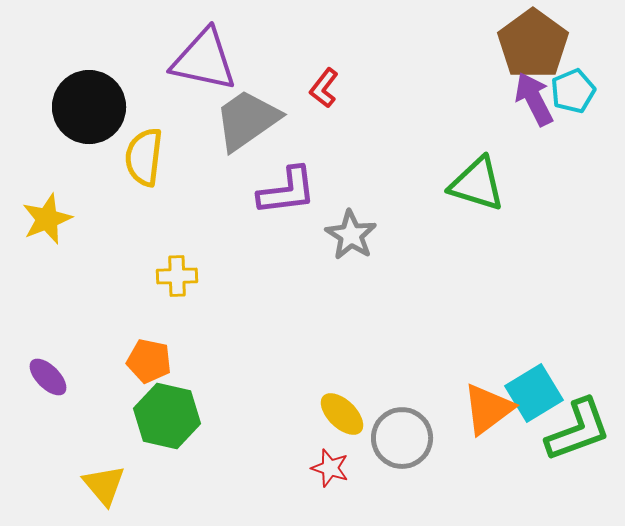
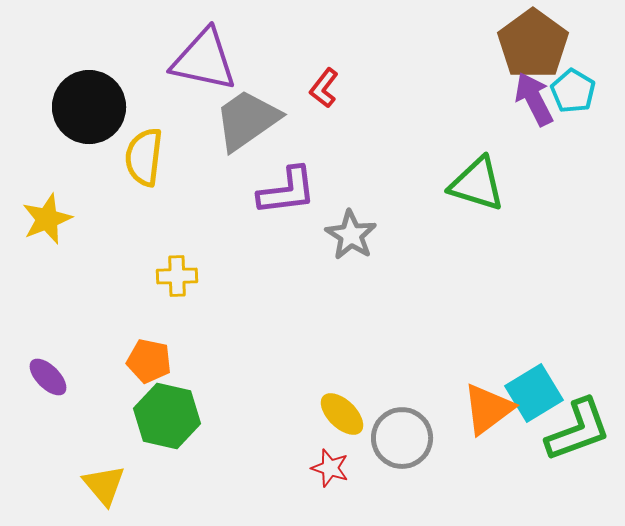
cyan pentagon: rotated 18 degrees counterclockwise
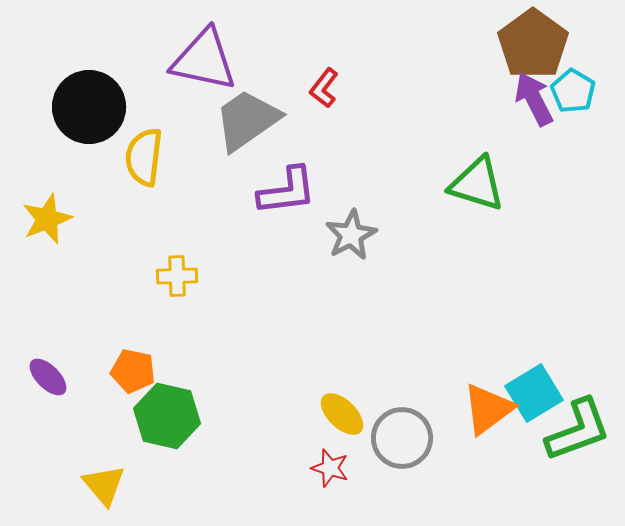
gray star: rotated 12 degrees clockwise
orange pentagon: moved 16 px left, 10 px down
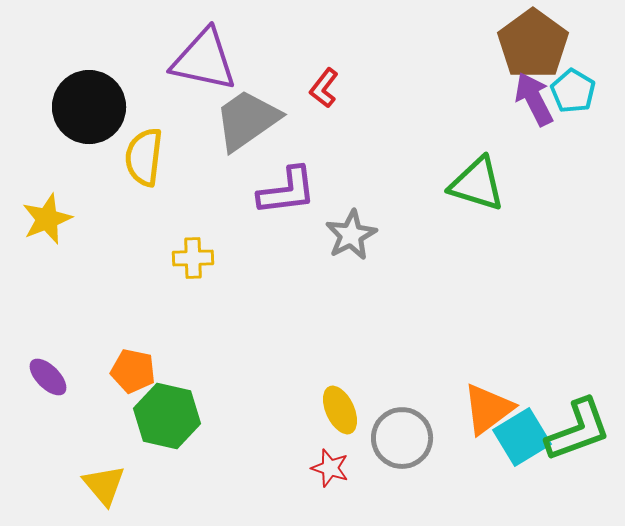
yellow cross: moved 16 px right, 18 px up
cyan square: moved 12 px left, 44 px down
yellow ellipse: moved 2 px left, 4 px up; rotated 21 degrees clockwise
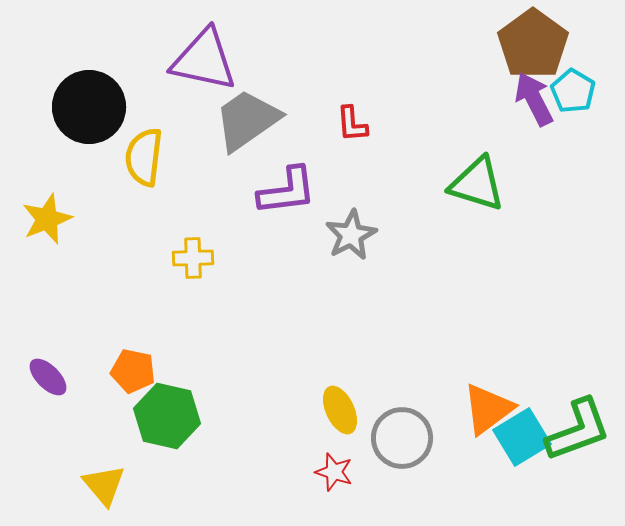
red L-shape: moved 28 px right, 36 px down; rotated 42 degrees counterclockwise
red star: moved 4 px right, 4 px down
